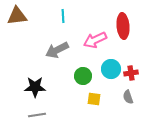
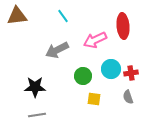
cyan line: rotated 32 degrees counterclockwise
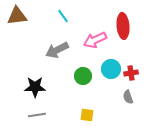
yellow square: moved 7 px left, 16 px down
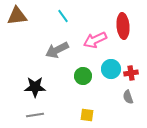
gray line: moved 2 px left
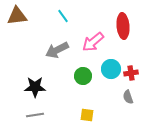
pink arrow: moved 2 px left, 2 px down; rotated 15 degrees counterclockwise
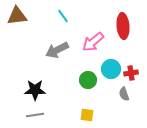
green circle: moved 5 px right, 4 px down
black star: moved 3 px down
gray semicircle: moved 4 px left, 3 px up
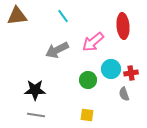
gray line: moved 1 px right; rotated 18 degrees clockwise
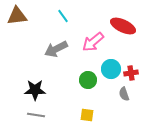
red ellipse: rotated 60 degrees counterclockwise
gray arrow: moved 1 px left, 1 px up
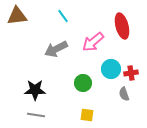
red ellipse: moved 1 px left; rotated 50 degrees clockwise
green circle: moved 5 px left, 3 px down
